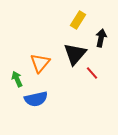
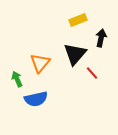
yellow rectangle: rotated 36 degrees clockwise
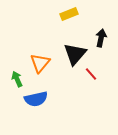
yellow rectangle: moved 9 px left, 6 px up
red line: moved 1 px left, 1 px down
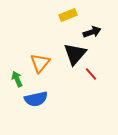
yellow rectangle: moved 1 px left, 1 px down
black arrow: moved 9 px left, 6 px up; rotated 60 degrees clockwise
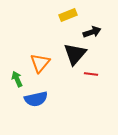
red line: rotated 40 degrees counterclockwise
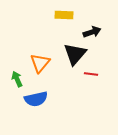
yellow rectangle: moved 4 px left; rotated 24 degrees clockwise
